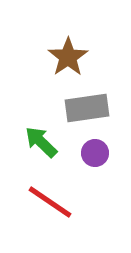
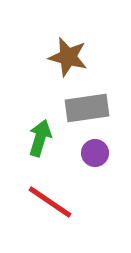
brown star: rotated 24 degrees counterclockwise
green arrow: moved 1 px left, 4 px up; rotated 63 degrees clockwise
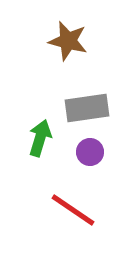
brown star: moved 16 px up
purple circle: moved 5 px left, 1 px up
red line: moved 23 px right, 8 px down
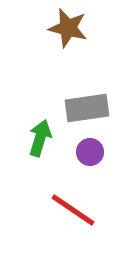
brown star: moved 13 px up
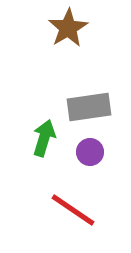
brown star: rotated 27 degrees clockwise
gray rectangle: moved 2 px right, 1 px up
green arrow: moved 4 px right
